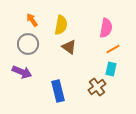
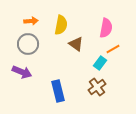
orange arrow: moved 1 px left, 1 px down; rotated 120 degrees clockwise
brown triangle: moved 7 px right, 3 px up
cyan rectangle: moved 11 px left, 6 px up; rotated 24 degrees clockwise
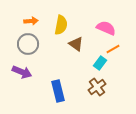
pink semicircle: rotated 78 degrees counterclockwise
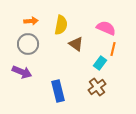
orange line: rotated 48 degrees counterclockwise
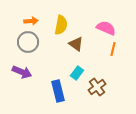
gray circle: moved 2 px up
cyan rectangle: moved 23 px left, 10 px down
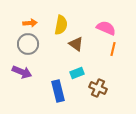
orange arrow: moved 1 px left, 2 px down
gray circle: moved 2 px down
cyan rectangle: rotated 32 degrees clockwise
brown cross: moved 1 px right, 1 px down; rotated 30 degrees counterclockwise
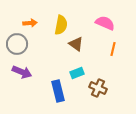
pink semicircle: moved 1 px left, 5 px up
gray circle: moved 11 px left
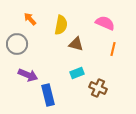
orange arrow: moved 4 px up; rotated 128 degrees counterclockwise
brown triangle: rotated 21 degrees counterclockwise
purple arrow: moved 6 px right, 3 px down
blue rectangle: moved 10 px left, 4 px down
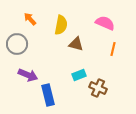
cyan rectangle: moved 2 px right, 2 px down
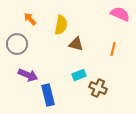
pink semicircle: moved 15 px right, 9 px up
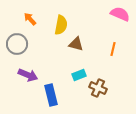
blue rectangle: moved 3 px right
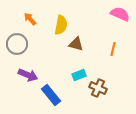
blue rectangle: rotated 25 degrees counterclockwise
